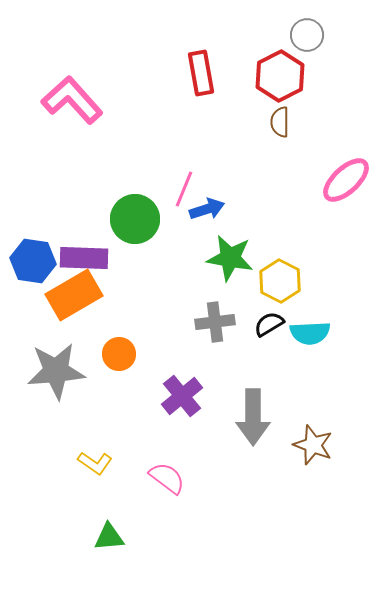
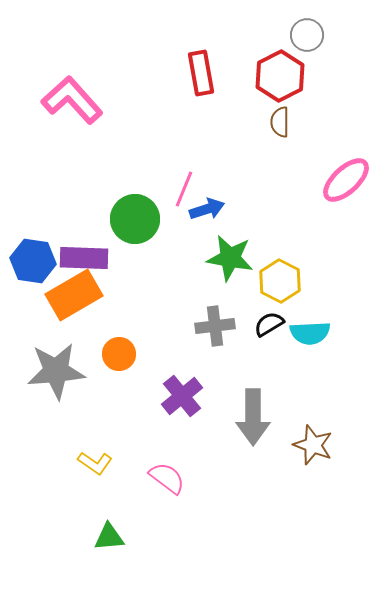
gray cross: moved 4 px down
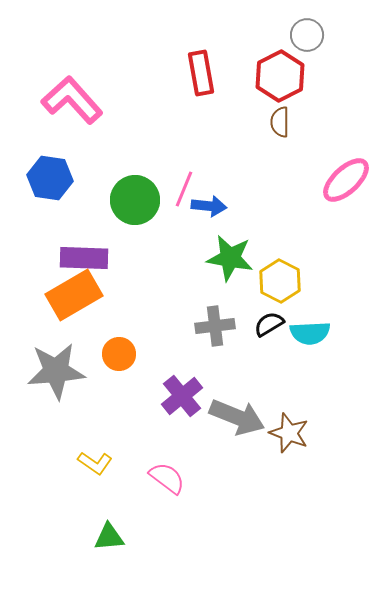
blue arrow: moved 2 px right, 3 px up; rotated 24 degrees clockwise
green circle: moved 19 px up
blue hexagon: moved 17 px right, 83 px up
gray arrow: moved 16 px left; rotated 68 degrees counterclockwise
brown star: moved 24 px left, 12 px up
